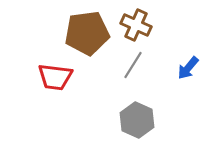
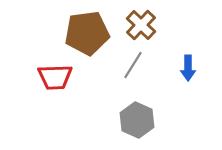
brown cross: moved 5 px right; rotated 20 degrees clockwise
blue arrow: rotated 40 degrees counterclockwise
red trapezoid: rotated 9 degrees counterclockwise
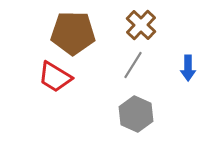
brown pentagon: moved 14 px left; rotated 9 degrees clockwise
red trapezoid: rotated 33 degrees clockwise
gray hexagon: moved 1 px left, 6 px up
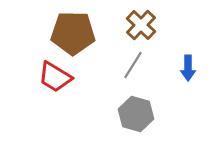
gray hexagon: rotated 8 degrees counterclockwise
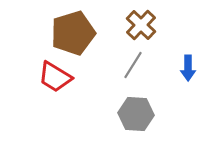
brown pentagon: rotated 18 degrees counterclockwise
gray hexagon: rotated 12 degrees counterclockwise
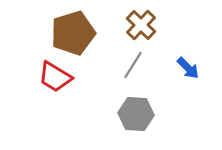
blue arrow: rotated 45 degrees counterclockwise
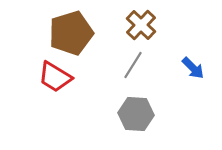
brown pentagon: moved 2 px left
blue arrow: moved 5 px right
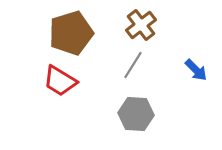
brown cross: rotated 8 degrees clockwise
blue arrow: moved 3 px right, 2 px down
red trapezoid: moved 5 px right, 4 px down
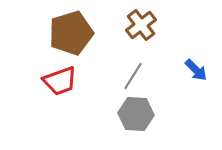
gray line: moved 11 px down
red trapezoid: rotated 51 degrees counterclockwise
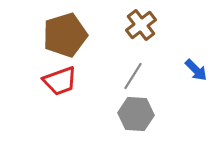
brown pentagon: moved 6 px left, 2 px down
